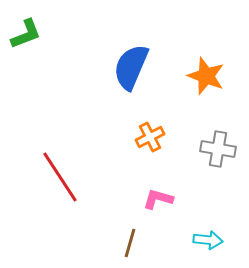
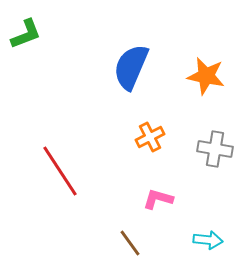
orange star: rotated 9 degrees counterclockwise
gray cross: moved 3 px left
red line: moved 6 px up
brown line: rotated 52 degrees counterclockwise
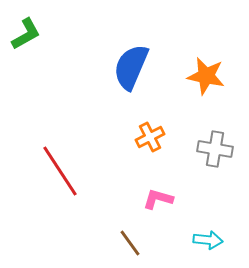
green L-shape: rotated 8 degrees counterclockwise
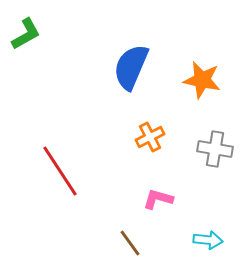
orange star: moved 4 px left, 4 px down
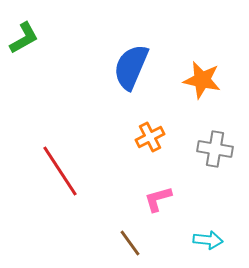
green L-shape: moved 2 px left, 4 px down
pink L-shape: rotated 32 degrees counterclockwise
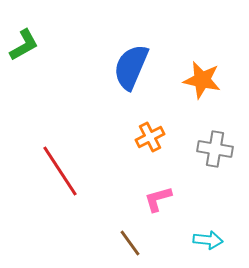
green L-shape: moved 7 px down
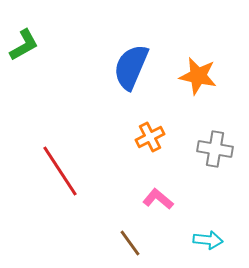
orange star: moved 4 px left, 4 px up
pink L-shape: rotated 56 degrees clockwise
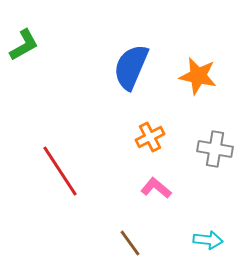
pink L-shape: moved 2 px left, 11 px up
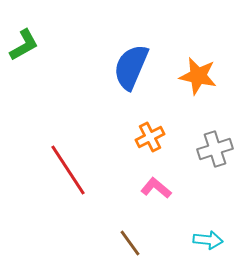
gray cross: rotated 28 degrees counterclockwise
red line: moved 8 px right, 1 px up
